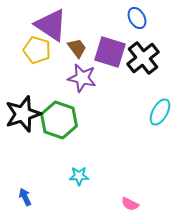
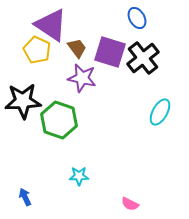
yellow pentagon: rotated 8 degrees clockwise
black star: moved 13 px up; rotated 15 degrees clockwise
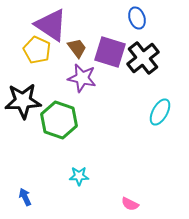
blue ellipse: rotated 10 degrees clockwise
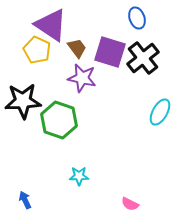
blue arrow: moved 3 px down
